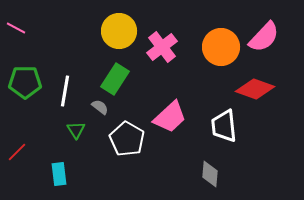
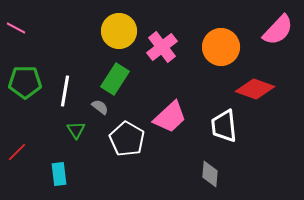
pink semicircle: moved 14 px right, 7 px up
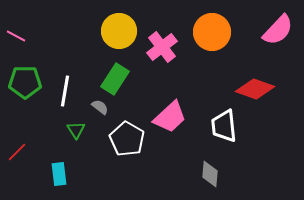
pink line: moved 8 px down
orange circle: moved 9 px left, 15 px up
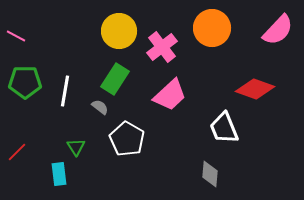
orange circle: moved 4 px up
pink trapezoid: moved 22 px up
white trapezoid: moved 2 px down; rotated 16 degrees counterclockwise
green triangle: moved 17 px down
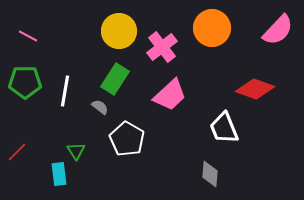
pink line: moved 12 px right
green triangle: moved 4 px down
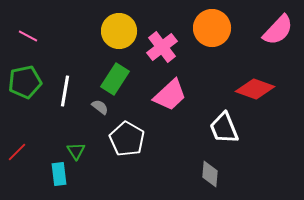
green pentagon: rotated 12 degrees counterclockwise
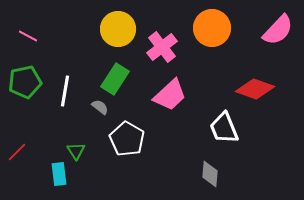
yellow circle: moved 1 px left, 2 px up
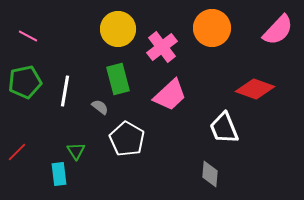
green rectangle: moved 3 px right; rotated 48 degrees counterclockwise
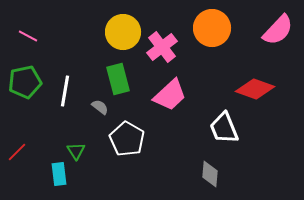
yellow circle: moved 5 px right, 3 px down
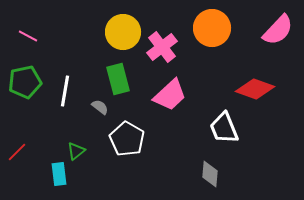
green triangle: rotated 24 degrees clockwise
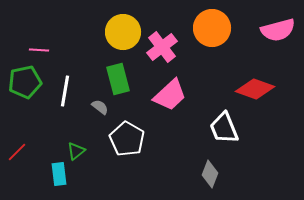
pink semicircle: rotated 32 degrees clockwise
pink line: moved 11 px right, 14 px down; rotated 24 degrees counterclockwise
gray diamond: rotated 16 degrees clockwise
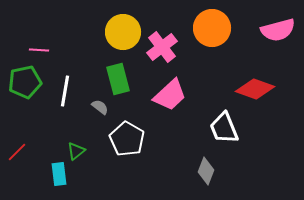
gray diamond: moved 4 px left, 3 px up
